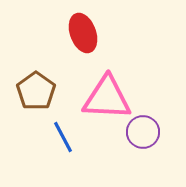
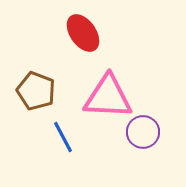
red ellipse: rotated 15 degrees counterclockwise
brown pentagon: rotated 15 degrees counterclockwise
pink triangle: moved 1 px right, 1 px up
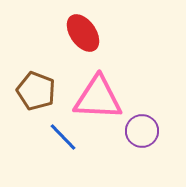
pink triangle: moved 10 px left, 1 px down
purple circle: moved 1 px left, 1 px up
blue line: rotated 16 degrees counterclockwise
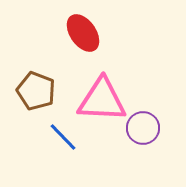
pink triangle: moved 4 px right, 2 px down
purple circle: moved 1 px right, 3 px up
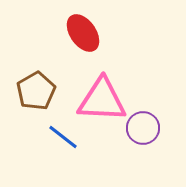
brown pentagon: rotated 21 degrees clockwise
blue line: rotated 8 degrees counterclockwise
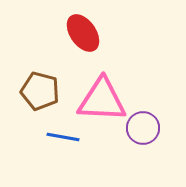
brown pentagon: moved 4 px right; rotated 27 degrees counterclockwise
blue line: rotated 28 degrees counterclockwise
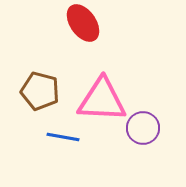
red ellipse: moved 10 px up
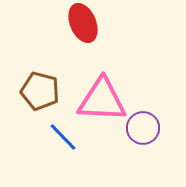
red ellipse: rotated 12 degrees clockwise
blue line: rotated 36 degrees clockwise
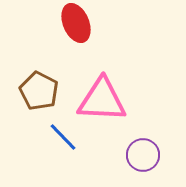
red ellipse: moved 7 px left
brown pentagon: moved 1 px left; rotated 12 degrees clockwise
purple circle: moved 27 px down
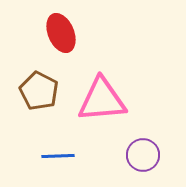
red ellipse: moved 15 px left, 10 px down
pink triangle: rotated 8 degrees counterclockwise
blue line: moved 5 px left, 19 px down; rotated 48 degrees counterclockwise
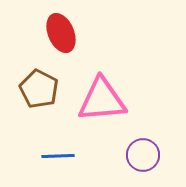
brown pentagon: moved 2 px up
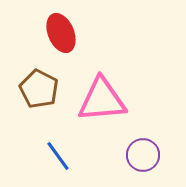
blue line: rotated 56 degrees clockwise
